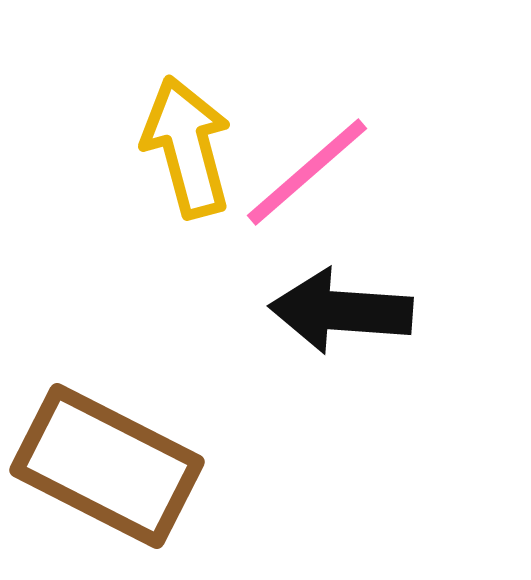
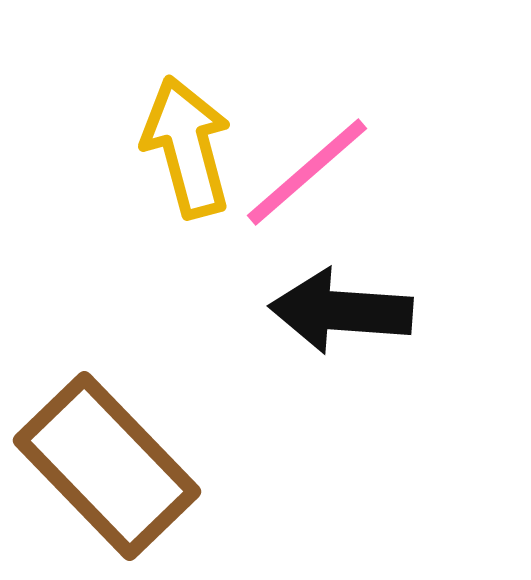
brown rectangle: rotated 19 degrees clockwise
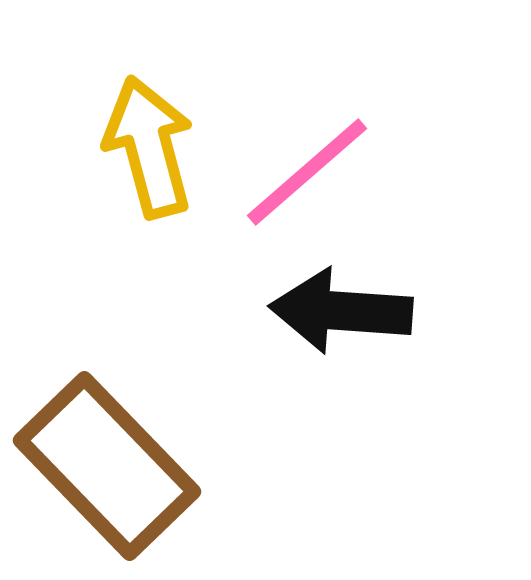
yellow arrow: moved 38 px left
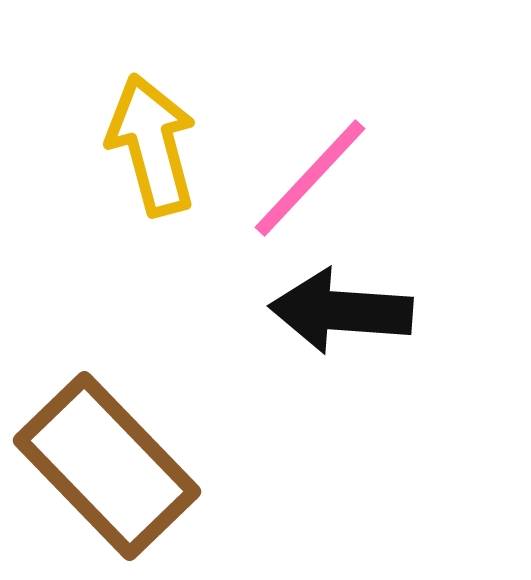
yellow arrow: moved 3 px right, 2 px up
pink line: moved 3 px right, 6 px down; rotated 6 degrees counterclockwise
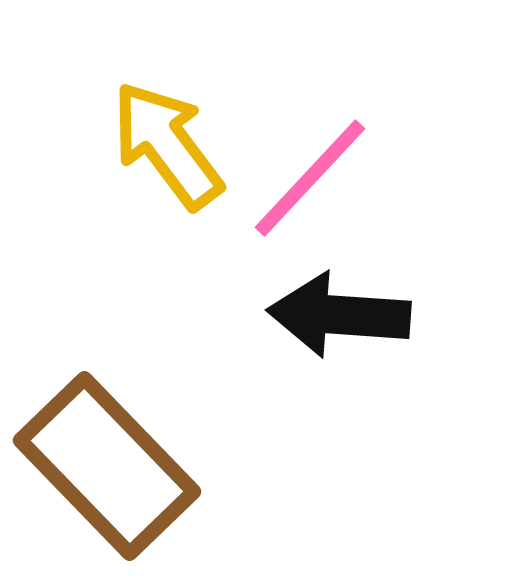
yellow arrow: moved 15 px right; rotated 22 degrees counterclockwise
black arrow: moved 2 px left, 4 px down
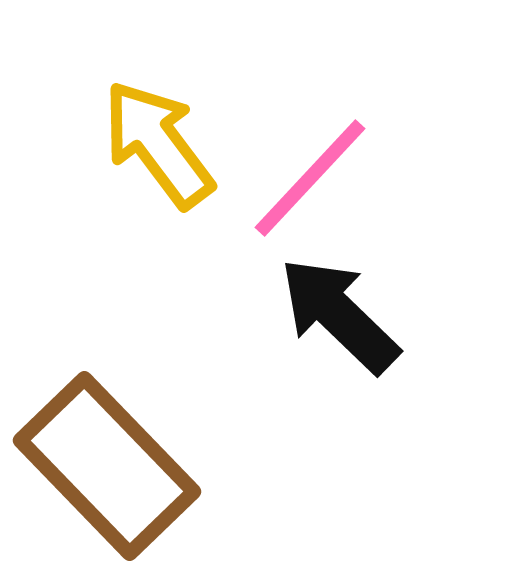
yellow arrow: moved 9 px left, 1 px up
black arrow: rotated 40 degrees clockwise
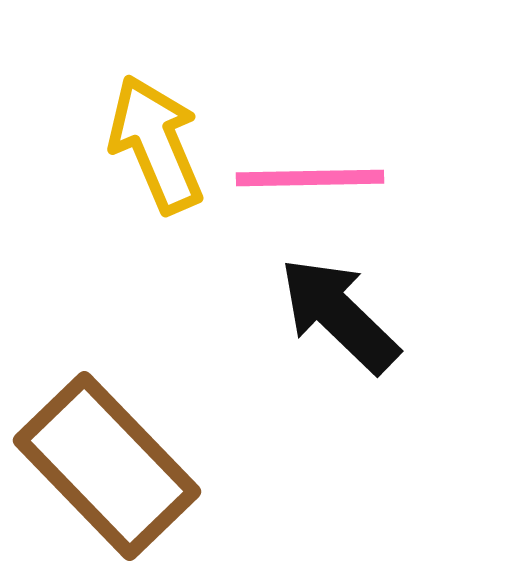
yellow arrow: moved 2 px left; rotated 14 degrees clockwise
pink line: rotated 46 degrees clockwise
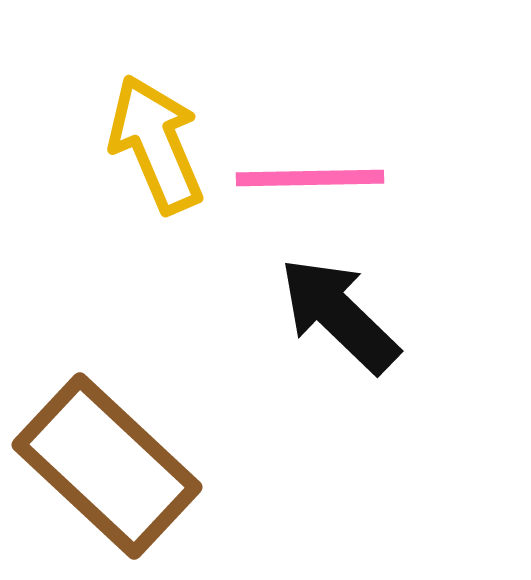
brown rectangle: rotated 3 degrees counterclockwise
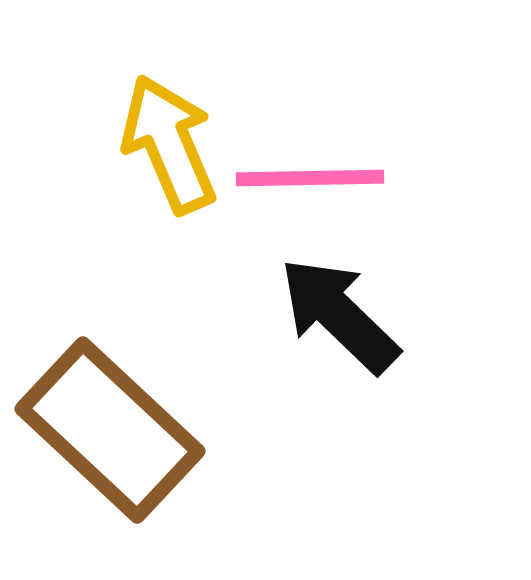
yellow arrow: moved 13 px right
brown rectangle: moved 3 px right, 36 px up
